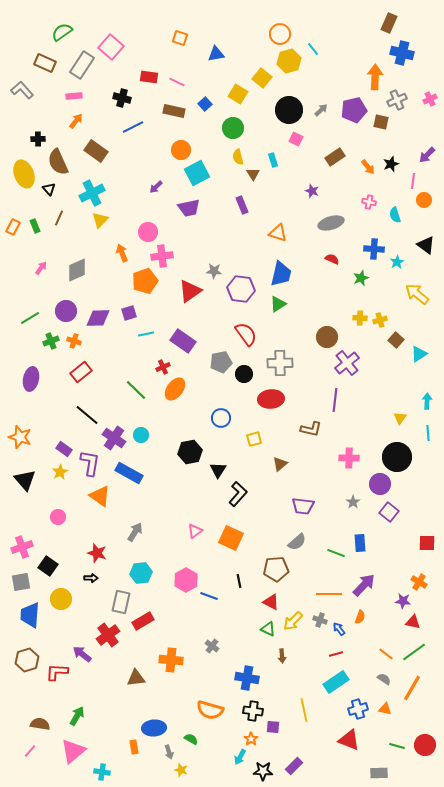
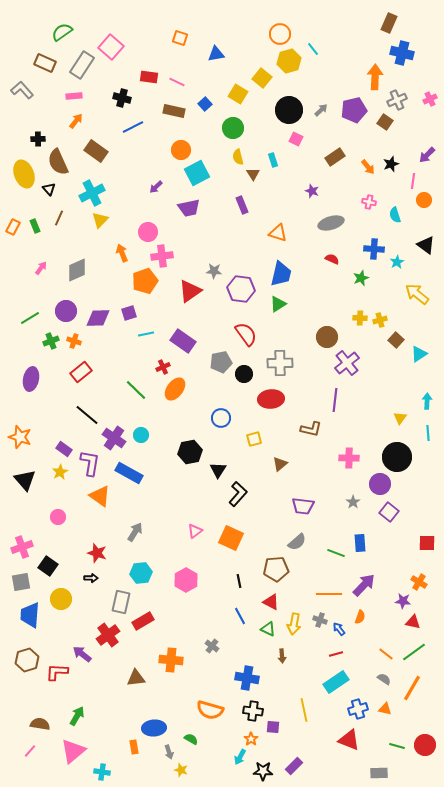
brown square at (381, 122): moved 4 px right; rotated 21 degrees clockwise
blue line at (209, 596): moved 31 px right, 20 px down; rotated 42 degrees clockwise
yellow arrow at (293, 621): moved 1 px right, 3 px down; rotated 35 degrees counterclockwise
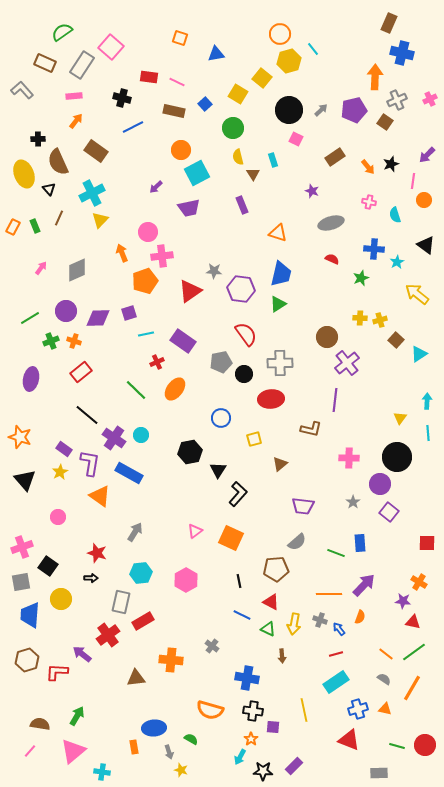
red cross at (163, 367): moved 6 px left, 5 px up
blue line at (240, 616): moved 2 px right, 1 px up; rotated 36 degrees counterclockwise
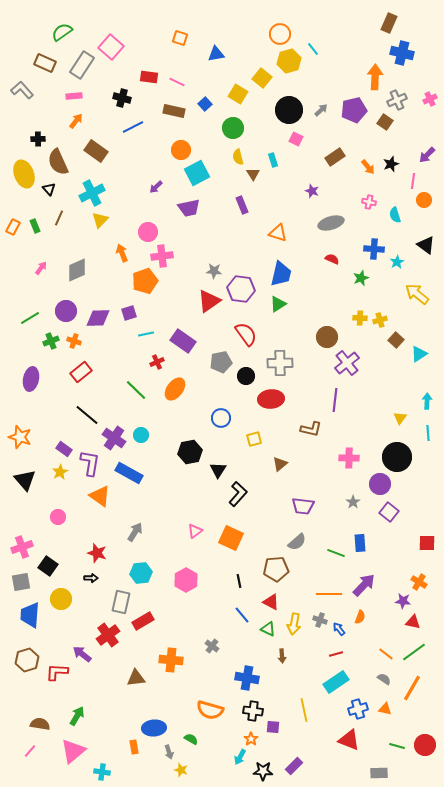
red triangle at (190, 291): moved 19 px right, 10 px down
black circle at (244, 374): moved 2 px right, 2 px down
blue line at (242, 615): rotated 24 degrees clockwise
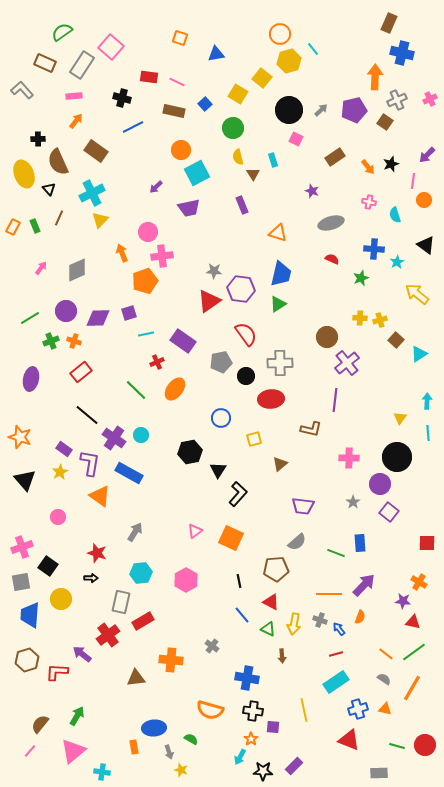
brown semicircle at (40, 724): rotated 60 degrees counterclockwise
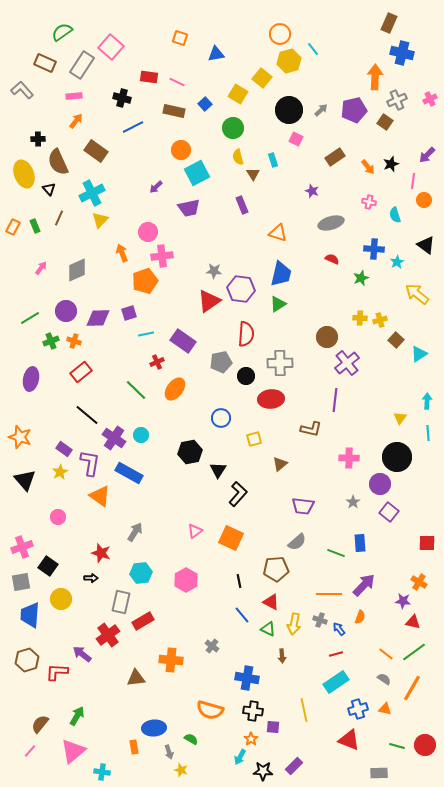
red semicircle at (246, 334): rotated 40 degrees clockwise
red star at (97, 553): moved 4 px right
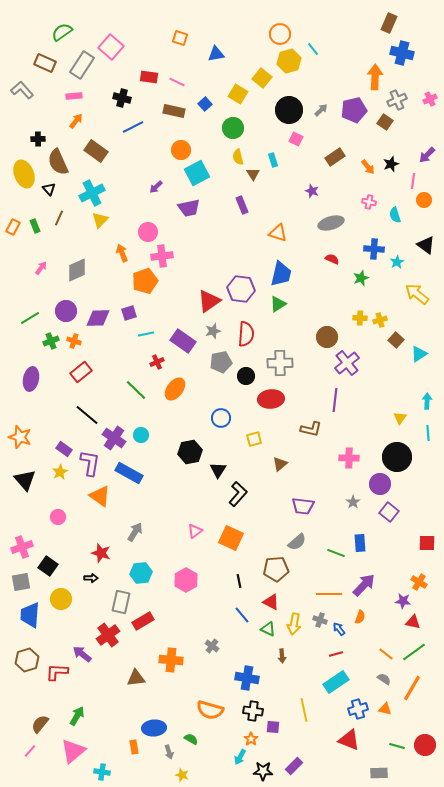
gray star at (214, 271): moved 1 px left, 60 px down; rotated 21 degrees counterclockwise
yellow star at (181, 770): moved 1 px right, 5 px down
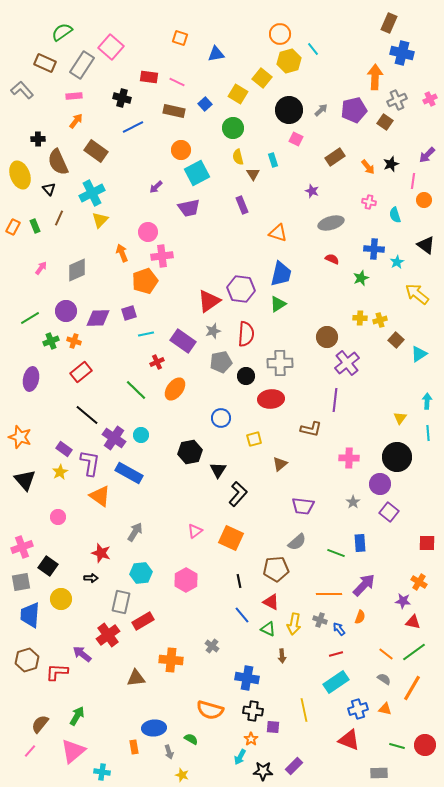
yellow ellipse at (24, 174): moved 4 px left, 1 px down
